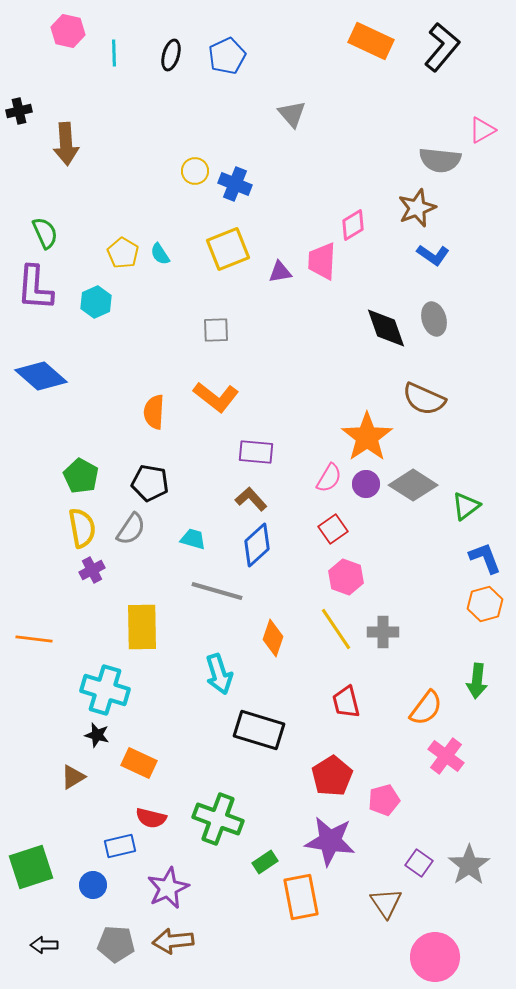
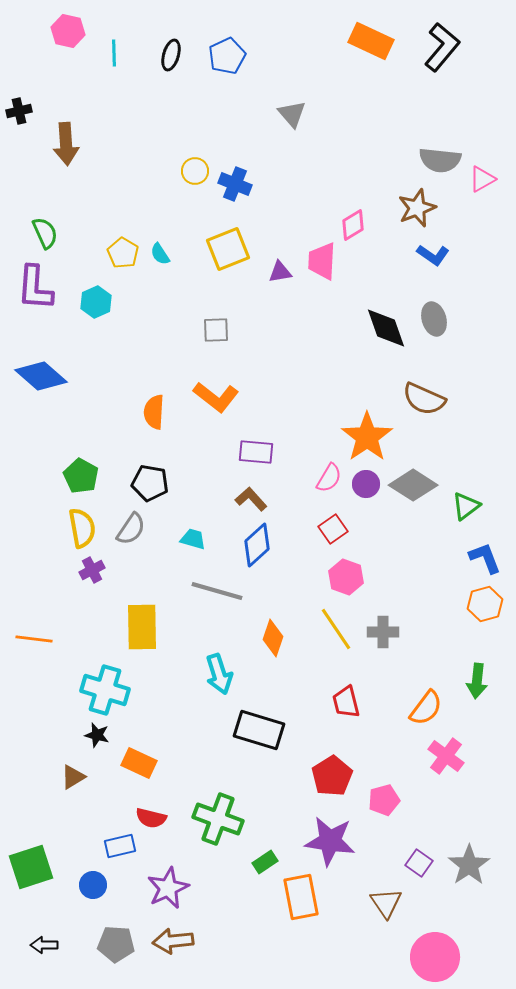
pink triangle at (482, 130): moved 49 px down
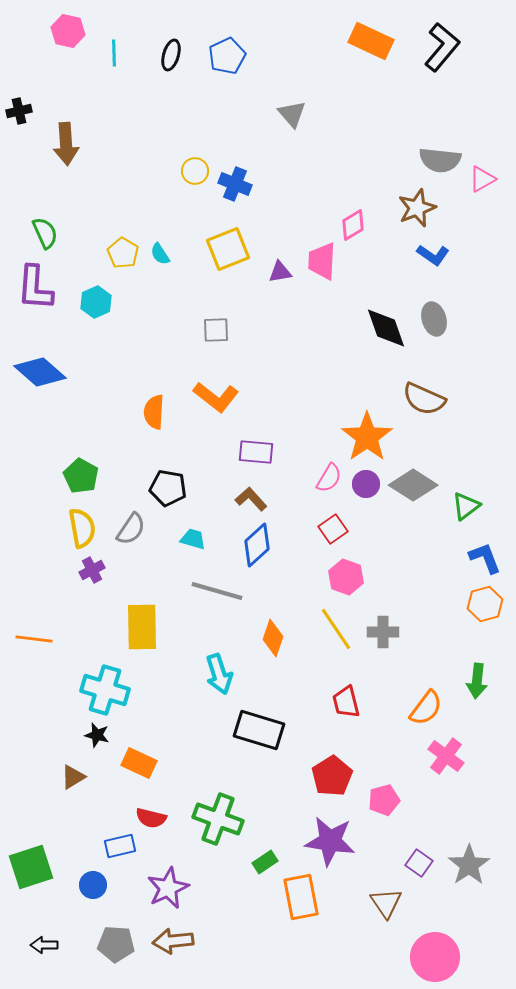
blue diamond at (41, 376): moved 1 px left, 4 px up
black pentagon at (150, 483): moved 18 px right, 5 px down
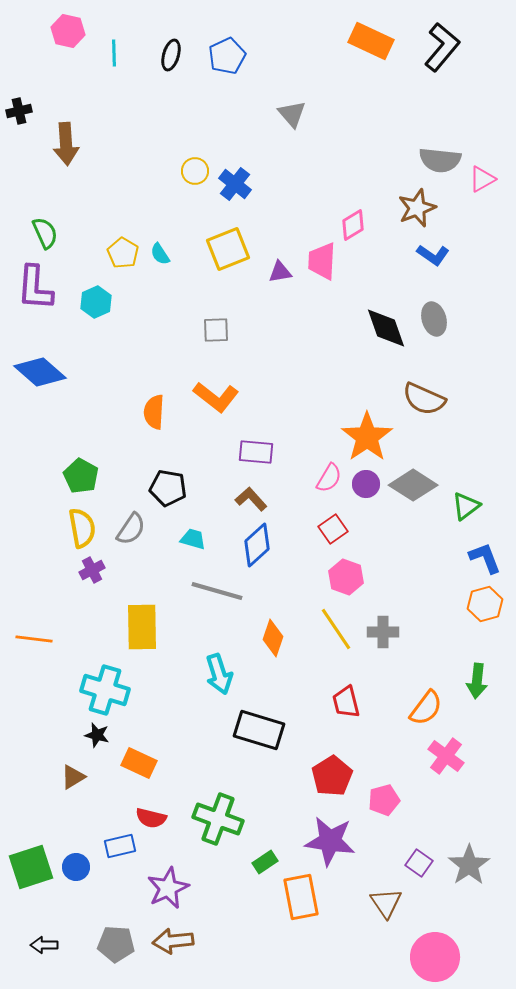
blue cross at (235, 184): rotated 16 degrees clockwise
blue circle at (93, 885): moved 17 px left, 18 px up
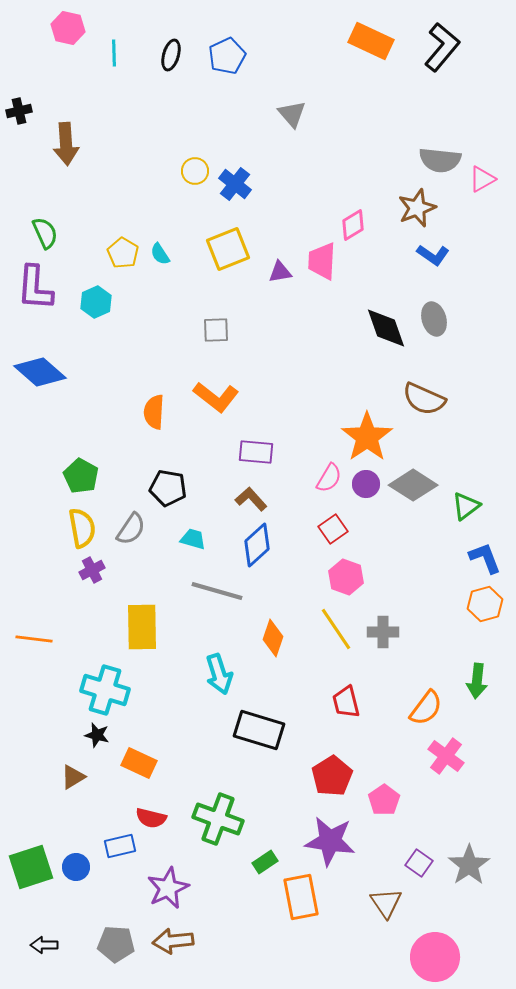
pink hexagon at (68, 31): moved 3 px up
pink pentagon at (384, 800): rotated 20 degrees counterclockwise
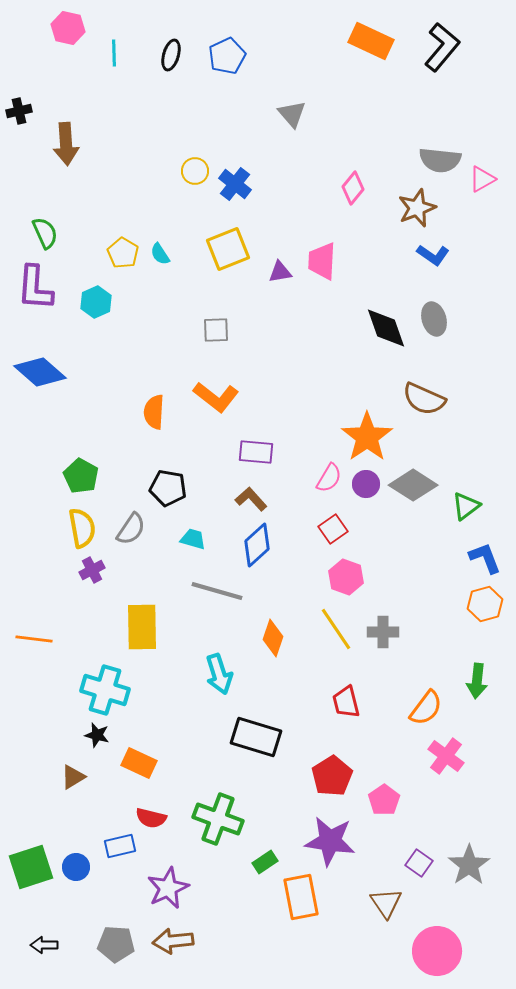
pink diamond at (353, 225): moved 37 px up; rotated 20 degrees counterclockwise
black rectangle at (259, 730): moved 3 px left, 7 px down
pink circle at (435, 957): moved 2 px right, 6 px up
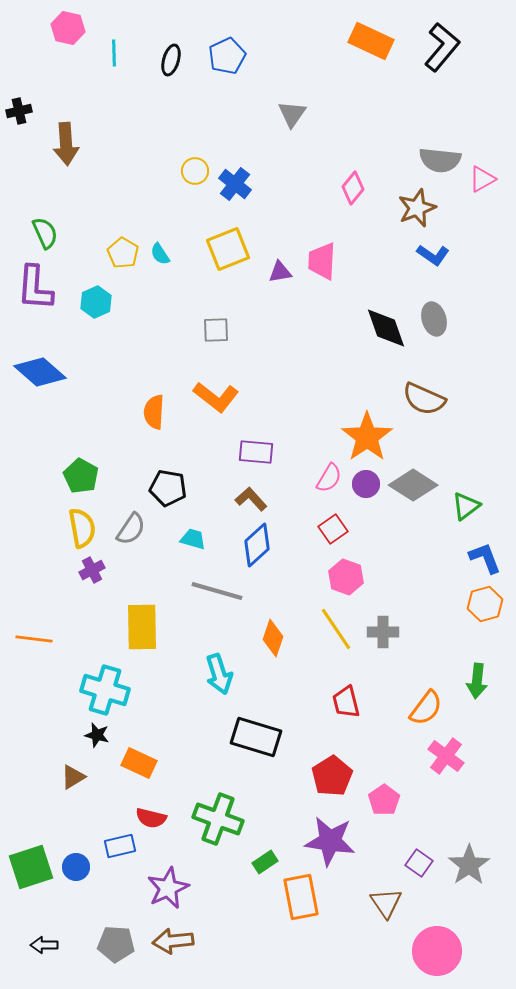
black ellipse at (171, 55): moved 5 px down
gray triangle at (292, 114): rotated 16 degrees clockwise
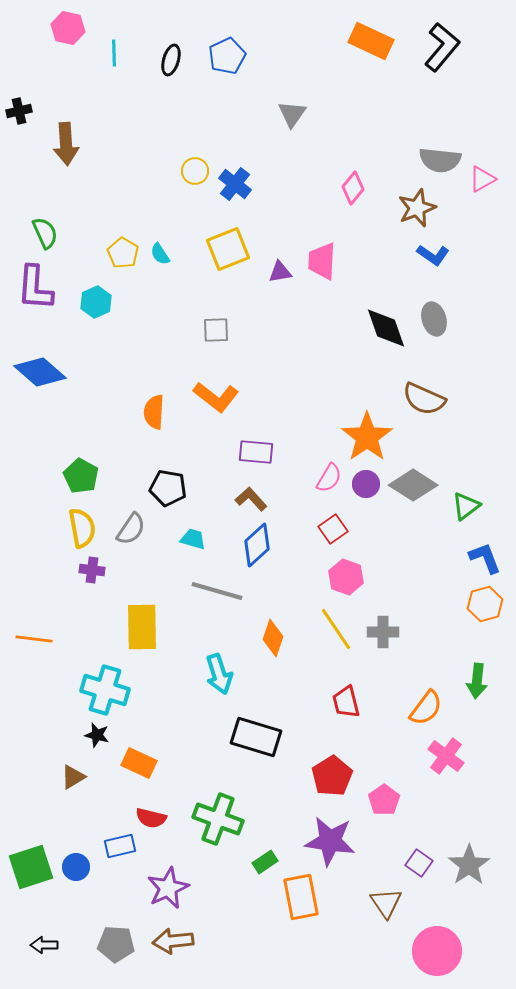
purple cross at (92, 570): rotated 35 degrees clockwise
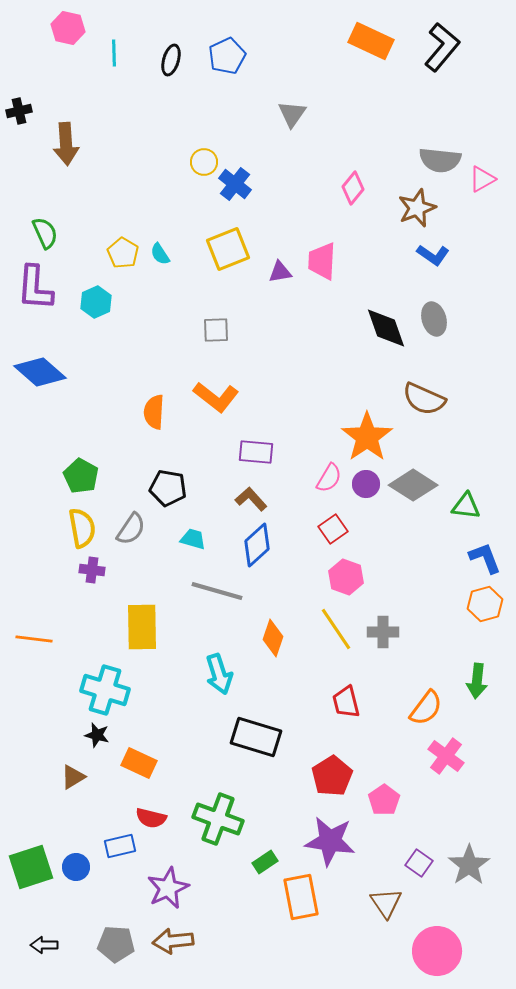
yellow circle at (195, 171): moved 9 px right, 9 px up
green triangle at (466, 506): rotated 44 degrees clockwise
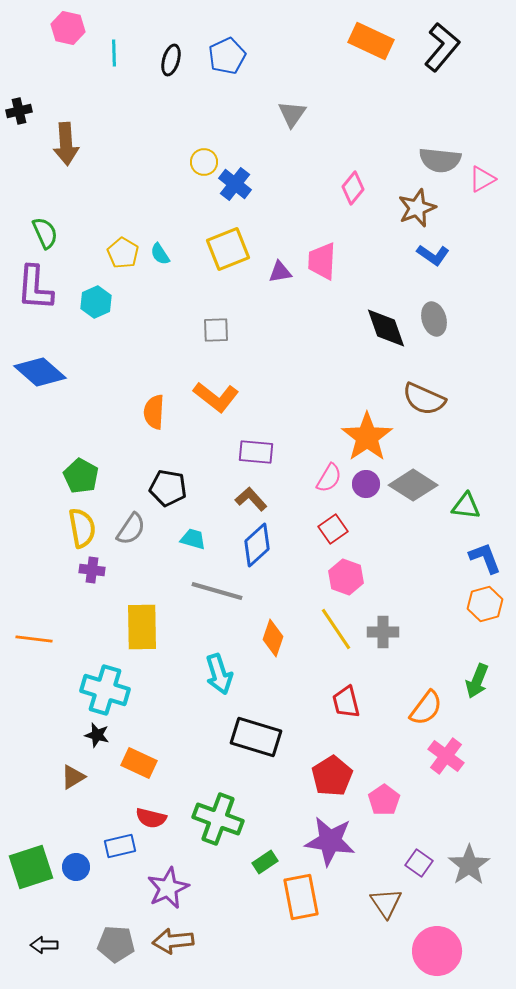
green arrow at (477, 681): rotated 16 degrees clockwise
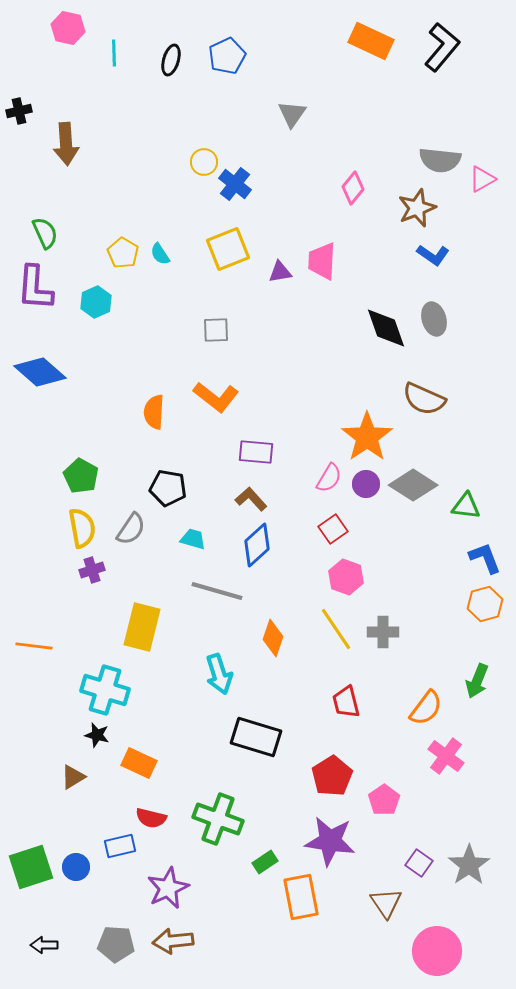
purple cross at (92, 570): rotated 25 degrees counterclockwise
yellow rectangle at (142, 627): rotated 15 degrees clockwise
orange line at (34, 639): moved 7 px down
